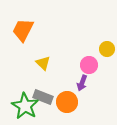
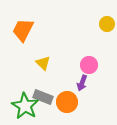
yellow circle: moved 25 px up
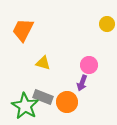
yellow triangle: rotated 28 degrees counterclockwise
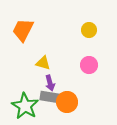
yellow circle: moved 18 px left, 6 px down
purple arrow: moved 32 px left; rotated 35 degrees counterclockwise
gray rectangle: moved 7 px right; rotated 12 degrees counterclockwise
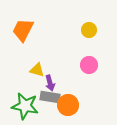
yellow triangle: moved 6 px left, 7 px down
orange circle: moved 1 px right, 3 px down
green star: rotated 20 degrees counterclockwise
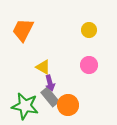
yellow triangle: moved 6 px right, 3 px up; rotated 14 degrees clockwise
gray rectangle: rotated 42 degrees clockwise
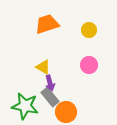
orange trapezoid: moved 24 px right, 6 px up; rotated 45 degrees clockwise
orange circle: moved 2 px left, 7 px down
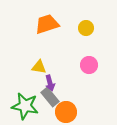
yellow circle: moved 3 px left, 2 px up
yellow triangle: moved 4 px left; rotated 21 degrees counterclockwise
